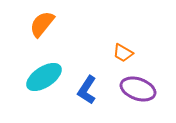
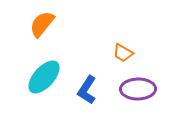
cyan ellipse: rotated 15 degrees counterclockwise
purple ellipse: rotated 20 degrees counterclockwise
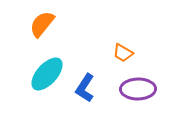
cyan ellipse: moved 3 px right, 3 px up
blue L-shape: moved 2 px left, 2 px up
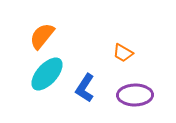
orange semicircle: moved 12 px down
purple ellipse: moved 3 px left, 6 px down
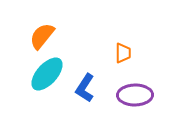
orange trapezoid: rotated 120 degrees counterclockwise
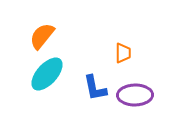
blue L-shape: moved 10 px right; rotated 44 degrees counterclockwise
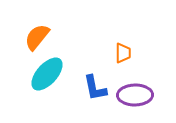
orange semicircle: moved 5 px left, 1 px down
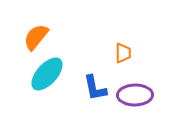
orange semicircle: moved 1 px left
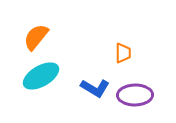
cyan ellipse: moved 6 px left, 2 px down; rotated 18 degrees clockwise
blue L-shape: rotated 48 degrees counterclockwise
